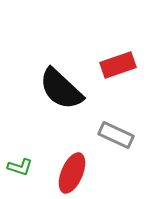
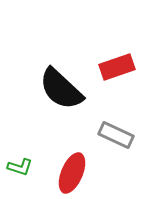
red rectangle: moved 1 px left, 2 px down
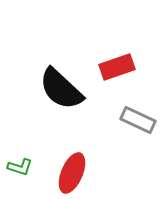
gray rectangle: moved 22 px right, 15 px up
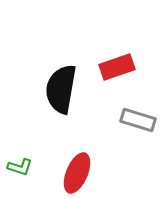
black semicircle: rotated 57 degrees clockwise
gray rectangle: rotated 8 degrees counterclockwise
red ellipse: moved 5 px right
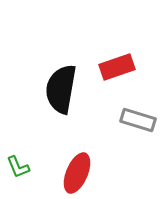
green L-shape: moved 2 px left; rotated 50 degrees clockwise
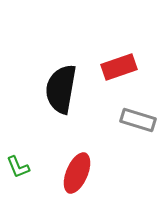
red rectangle: moved 2 px right
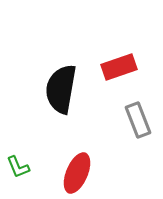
gray rectangle: rotated 52 degrees clockwise
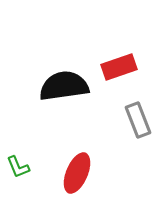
black semicircle: moved 3 px right, 3 px up; rotated 72 degrees clockwise
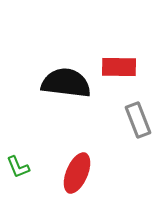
red rectangle: rotated 20 degrees clockwise
black semicircle: moved 2 px right, 3 px up; rotated 15 degrees clockwise
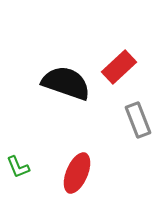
red rectangle: rotated 44 degrees counterclockwise
black semicircle: rotated 12 degrees clockwise
